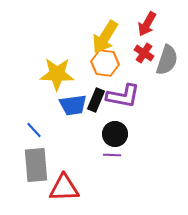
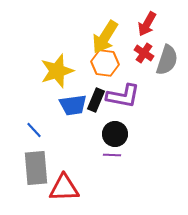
yellow star: moved 3 px up; rotated 20 degrees counterclockwise
gray rectangle: moved 3 px down
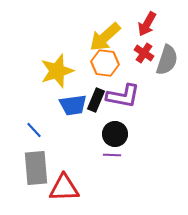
yellow arrow: rotated 16 degrees clockwise
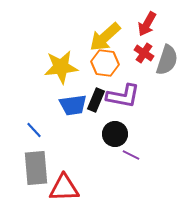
yellow star: moved 4 px right, 4 px up; rotated 12 degrees clockwise
purple line: moved 19 px right; rotated 24 degrees clockwise
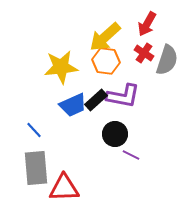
orange hexagon: moved 1 px right, 2 px up
black rectangle: rotated 25 degrees clockwise
blue trapezoid: rotated 16 degrees counterclockwise
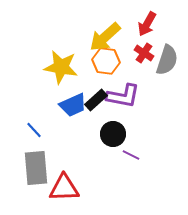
yellow star: rotated 16 degrees clockwise
black circle: moved 2 px left
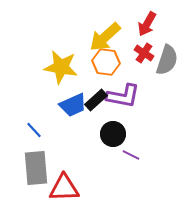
orange hexagon: moved 1 px down
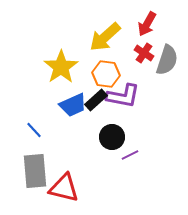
orange hexagon: moved 12 px down
yellow star: rotated 28 degrees clockwise
black circle: moved 1 px left, 3 px down
purple line: moved 1 px left; rotated 54 degrees counterclockwise
gray rectangle: moved 1 px left, 3 px down
red triangle: rotated 16 degrees clockwise
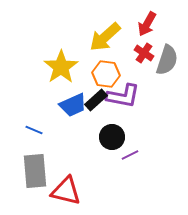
blue line: rotated 24 degrees counterclockwise
red triangle: moved 2 px right, 3 px down
